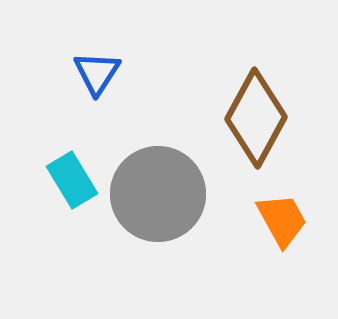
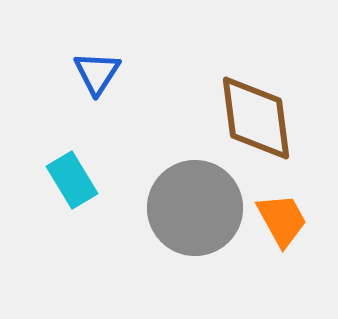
brown diamond: rotated 36 degrees counterclockwise
gray circle: moved 37 px right, 14 px down
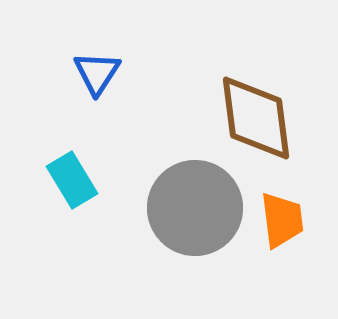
orange trapezoid: rotated 22 degrees clockwise
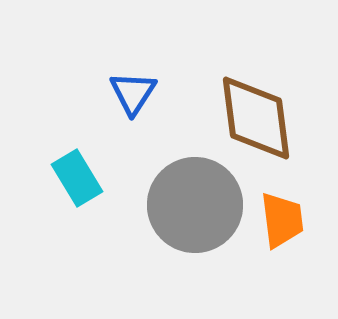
blue triangle: moved 36 px right, 20 px down
cyan rectangle: moved 5 px right, 2 px up
gray circle: moved 3 px up
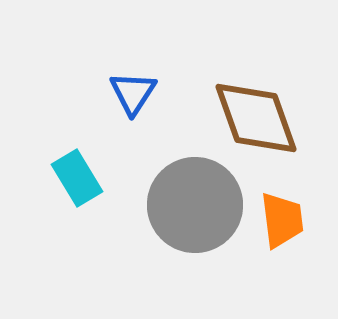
brown diamond: rotated 12 degrees counterclockwise
